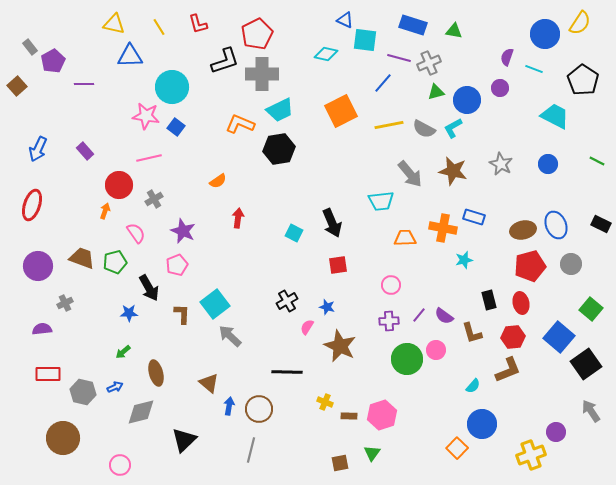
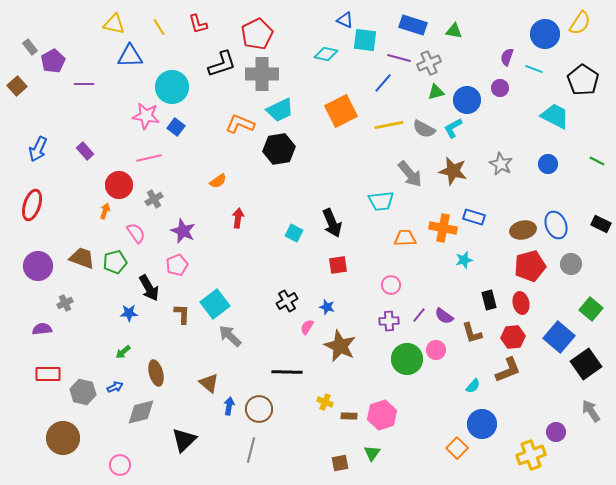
black L-shape at (225, 61): moved 3 px left, 3 px down
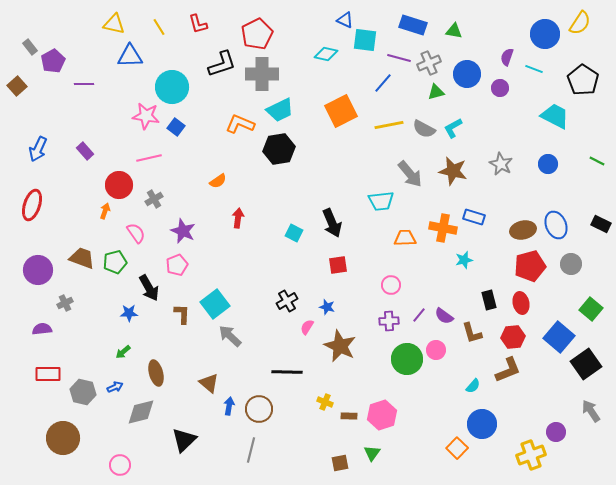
blue circle at (467, 100): moved 26 px up
purple circle at (38, 266): moved 4 px down
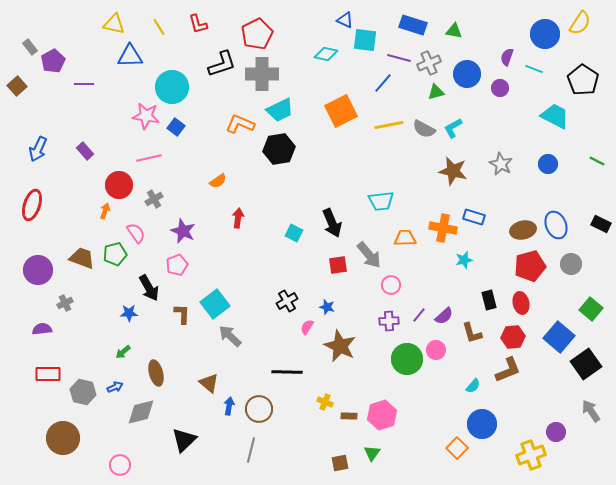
gray arrow at (410, 174): moved 41 px left, 81 px down
green pentagon at (115, 262): moved 8 px up
purple semicircle at (444, 316): rotated 78 degrees counterclockwise
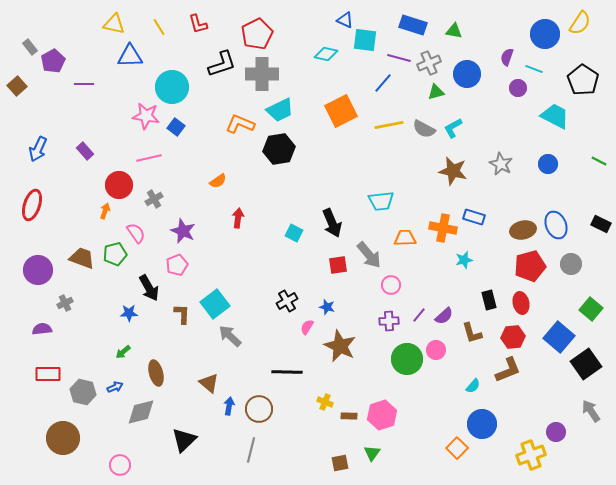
purple circle at (500, 88): moved 18 px right
green line at (597, 161): moved 2 px right
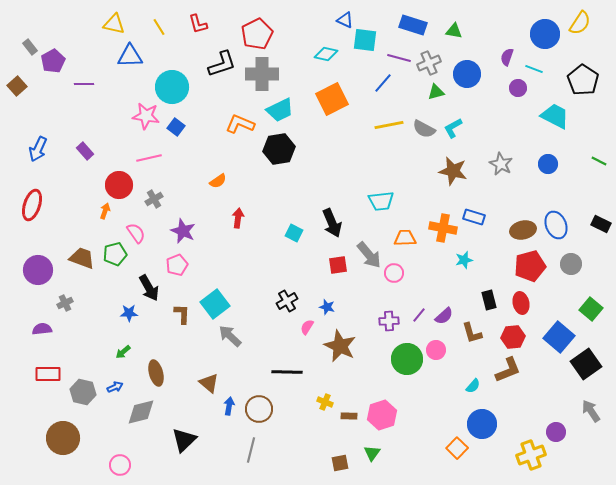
orange square at (341, 111): moved 9 px left, 12 px up
pink circle at (391, 285): moved 3 px right, 12 px up
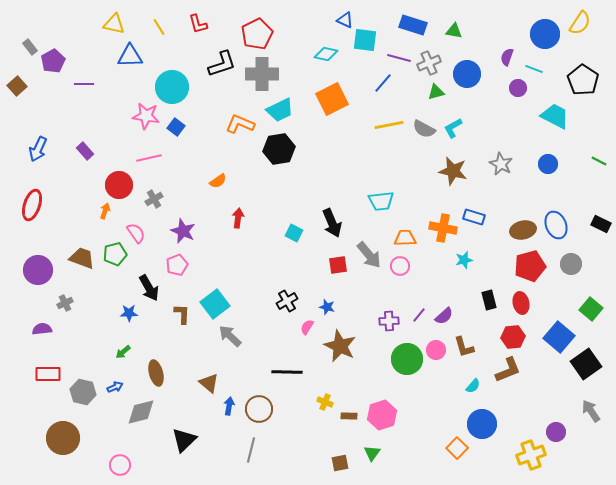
pink circle at (394, 273): moved 6 px right, 7 px up
brown L-shape at (472, 333): moved 8 px left, 14 px down
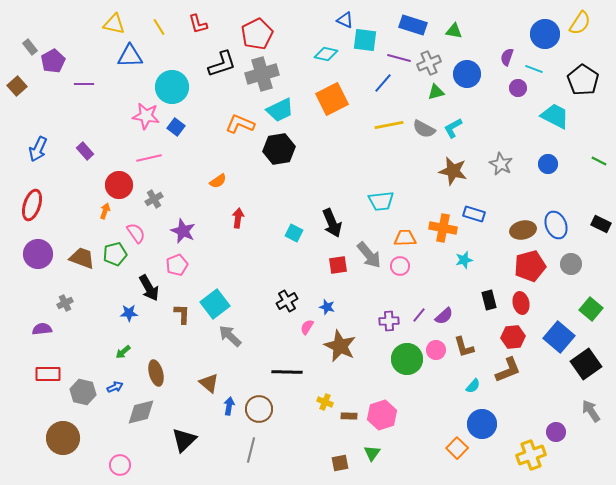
gray cross at (262, 74): rotated 16 degrees counterclockwise
blue rectangle at (474, 217): moved 3 px up
purple circle at (38, 270): moved 16 px up
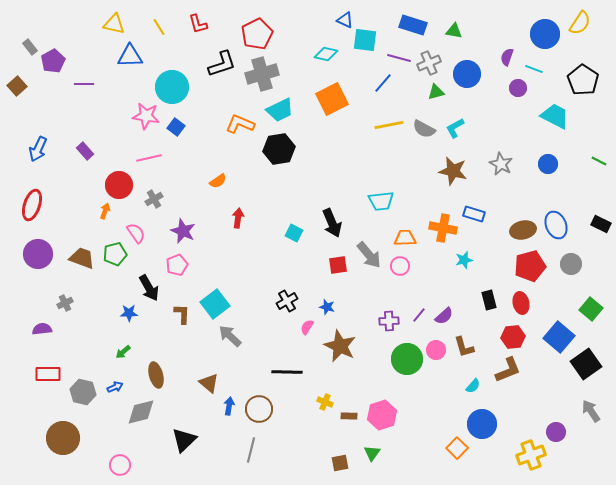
cyan L-shape at (453, 128): moved 2 px right
brown ellipse at (156, 373): moved 2 px down
